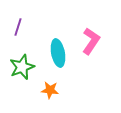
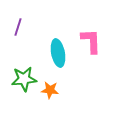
pink L-shape: rotated 36 degrees counterclockwise
green star: moved 2 px right, 12 px down; rotated 15 degrees clockwise
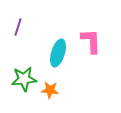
cyan ellipse: rotated 28 degrees clockwise
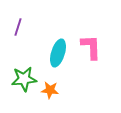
pink L-shape: moved 6 px down
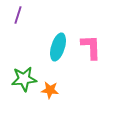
purple line: moved 12 px up
cyan ellipse: moved 6 px up
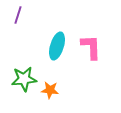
cyan ellipse: moved 1 px left, 1 px up
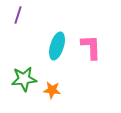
orange star: moved 2 px right
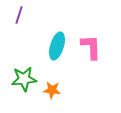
purple line: moved 1 px right
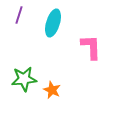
cyan ellipse: moved 4 px left, 23 px up
orange star: rotated 18 degrees clockwise
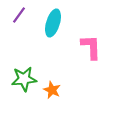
purple line: rotated 18 degrees clockwise
